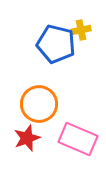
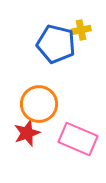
red star: moved 5 px up
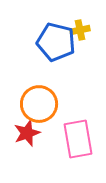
yellow cross: moved 1 px left
blue pentagon: moved 2 px up
pink rectangle: rotated 57 degrees clockwise
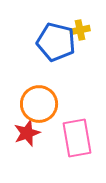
pink rectangle: moved 1 px left, 1 px up
